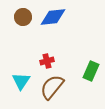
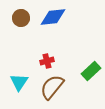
brown circle: moved 2 px left, 1 px down
green rectangle: rotated 24 degrees clockwise
cyan triangle: moved 2 px left, 1 px down
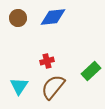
brown circle: moved 3 px left
cyan triangle: moved 4 px down
brown semicircle: moved 1 px right
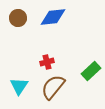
red cross: moved 1 px down
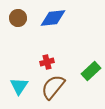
blue diamond: moved 1 px down
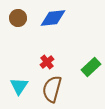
red cross: rotated 24 degrees counterclockwise
green rectangle: moved 4 px up
brown semicircle: moved 1 px left, 2 px down; rotated 24 degrees counterclockwise
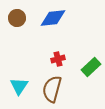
brown circle: moved 1 px left
red cross: moved 11 px right, 3 px up; rotated 24 degrees clockwise
